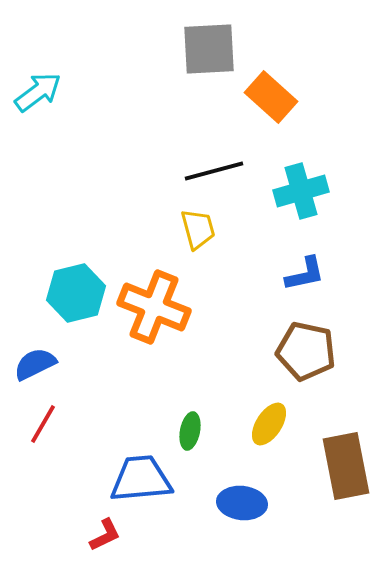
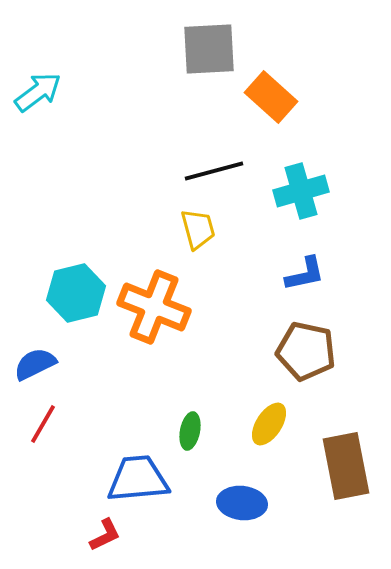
blue trapezoid: moved 3 px left
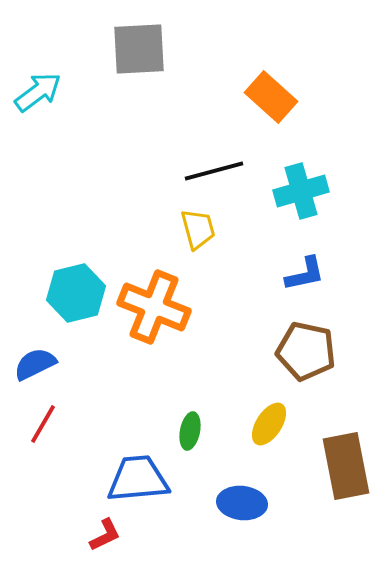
gray square: moved 70 px left
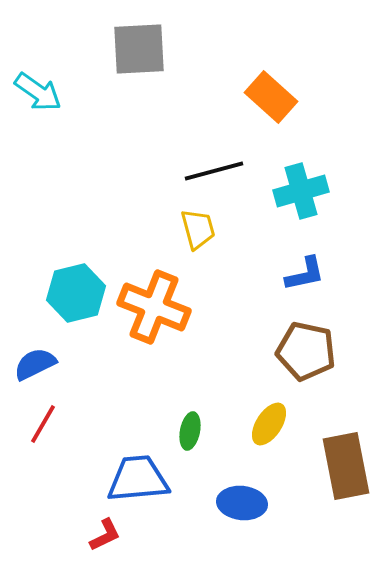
cyan arrow: rotated 72 degrees clockwise
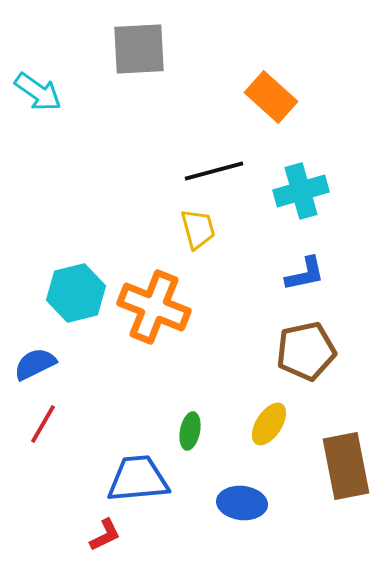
brown pentagon: rotated 24 degrees counterclockwise
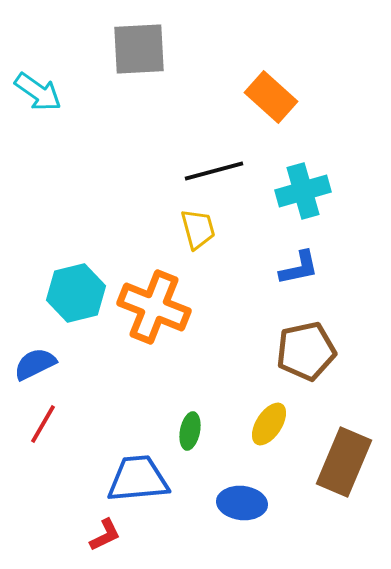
cyan cross: moved 2 px right
blue L-shape: moved 6 px left, 6 px up
brown rectangle: moved 2 px left, 4 px up; rotated 34 degrees clockwise
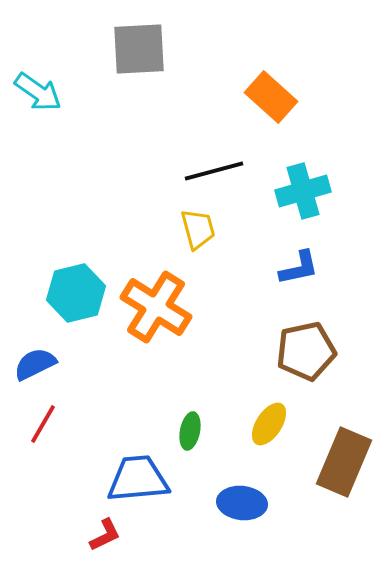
orange cross: moved 2 px right; rotated 10 degrees clockwise
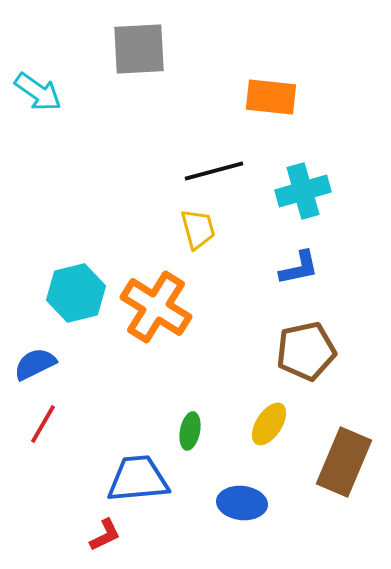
orange rectangle: rotated 36 degrees counterclockwise
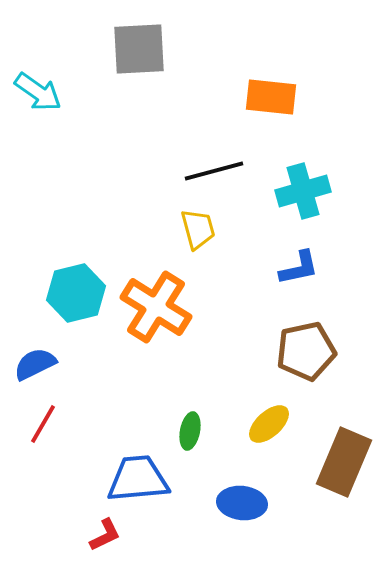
yellow ellipse: rotated 15 degrees clockwise
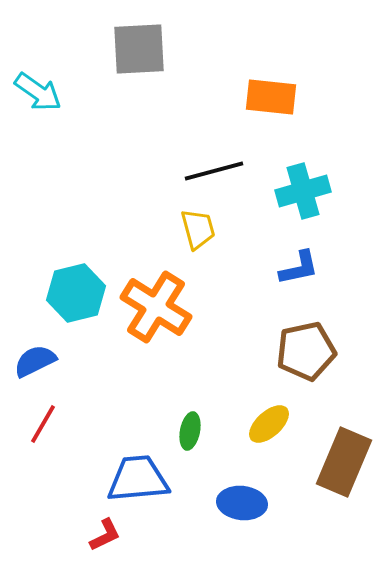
blue semicircle: moved 3 px up
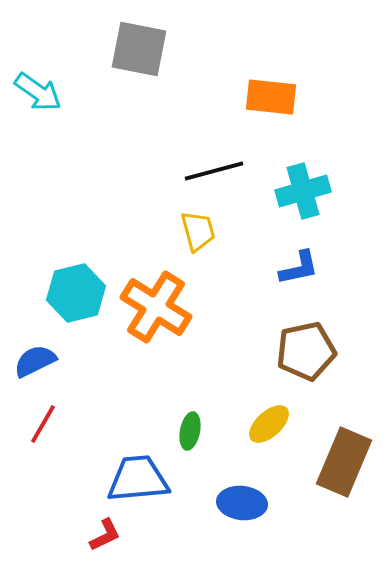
gray square: rotated 14 degrees clockwise
yellow trapezoid: moved 2 px down
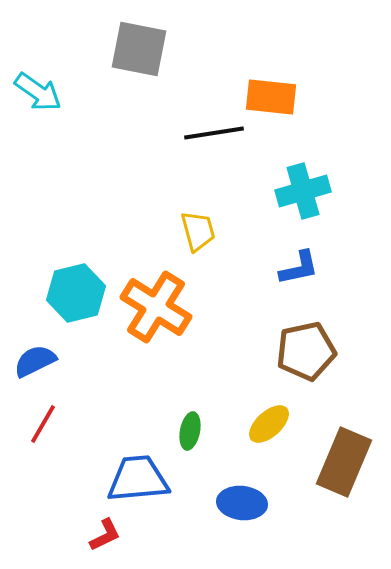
black line: moved 38 px up; rotated 6 degrees clockwise
